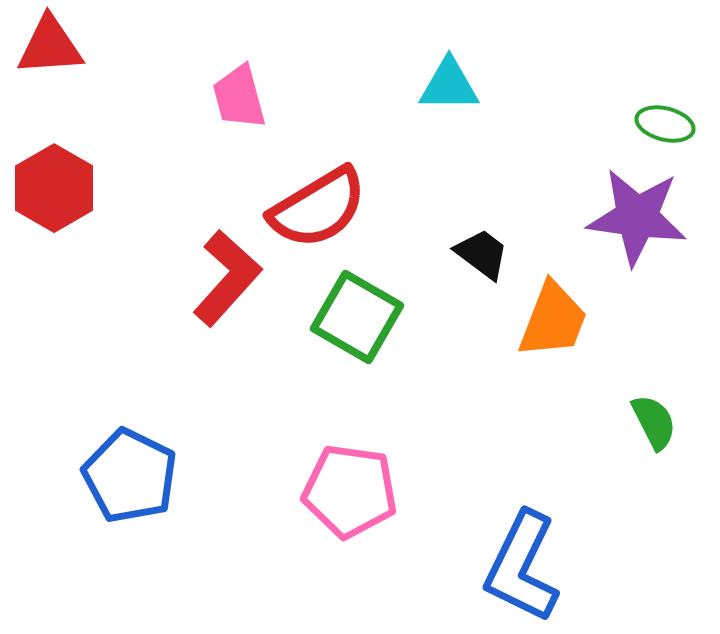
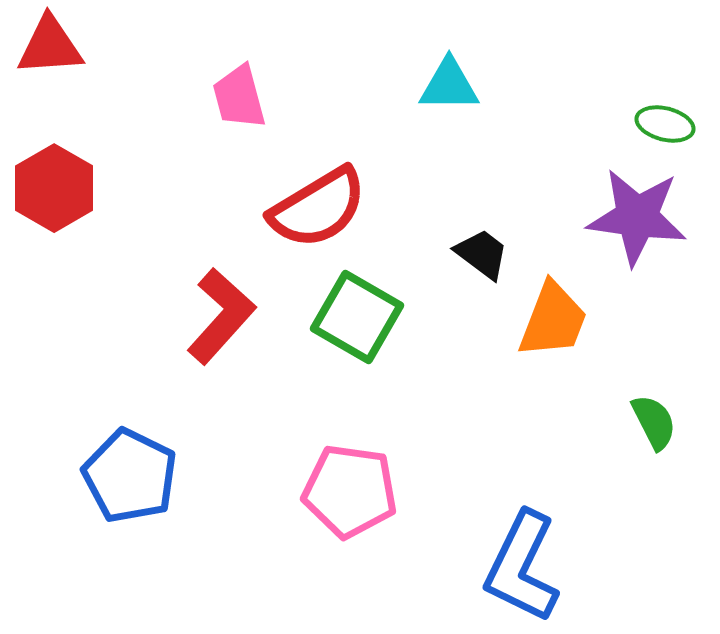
red L-shape: moved 6 px left, 38 px down
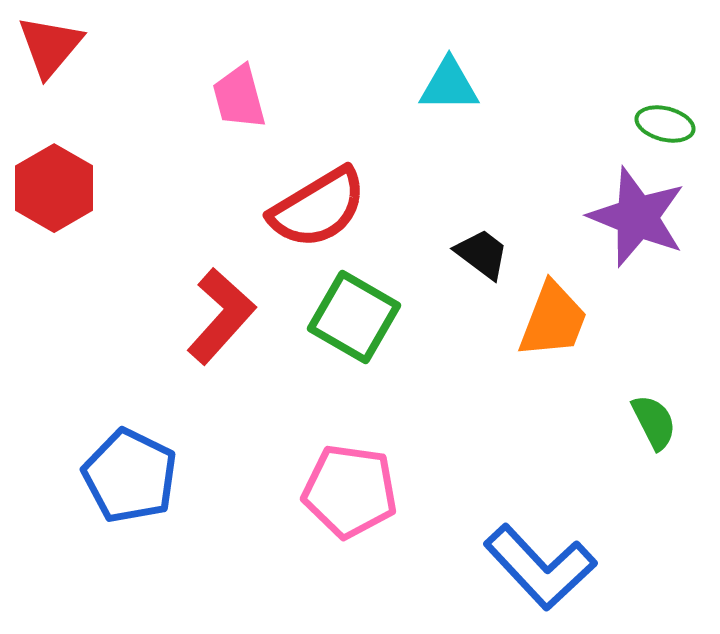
red triangle: rotated 46 degrees counterclockwise
purple star: rotated 14 degrees clockwise
green square: moved 3 px left
blue L-shape: moved 18 px right; rotated 69 degrees counterclockwise
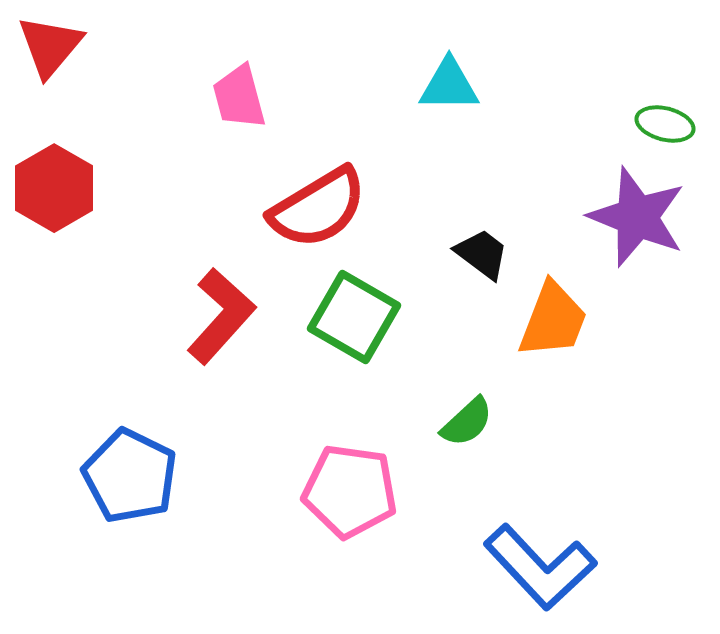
green semicircle: moved 187 px left; rotated 74 degrees clockwise
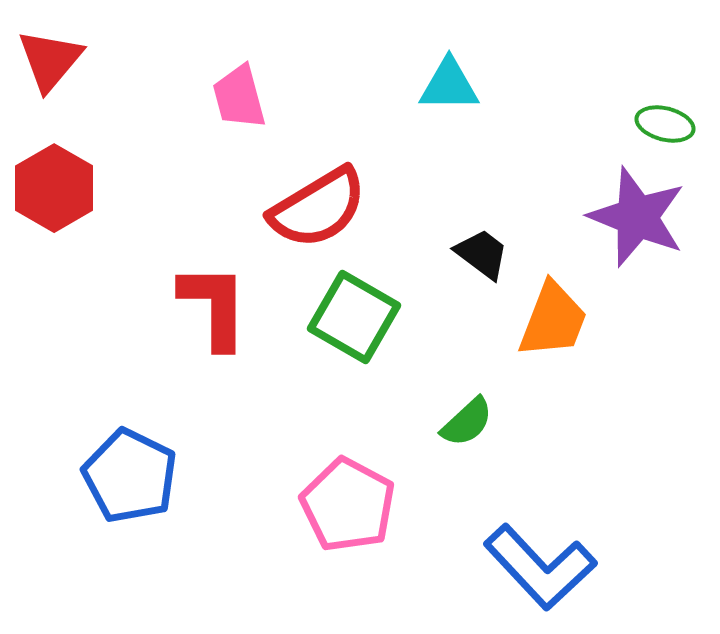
red triangle: moved 14 px down
red L-shape: moved 7 px left, 10 px up; rotated 42 degrees counterclockwise
pink pentagon: moved 2 px left, 14 px down; rotated 20 degrees clockwise
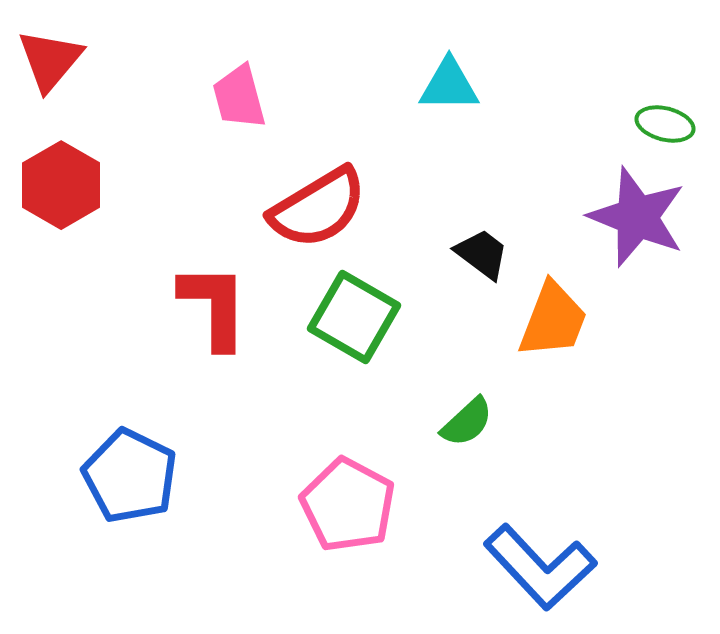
red hexagon: moved 7 px right, 3 px up
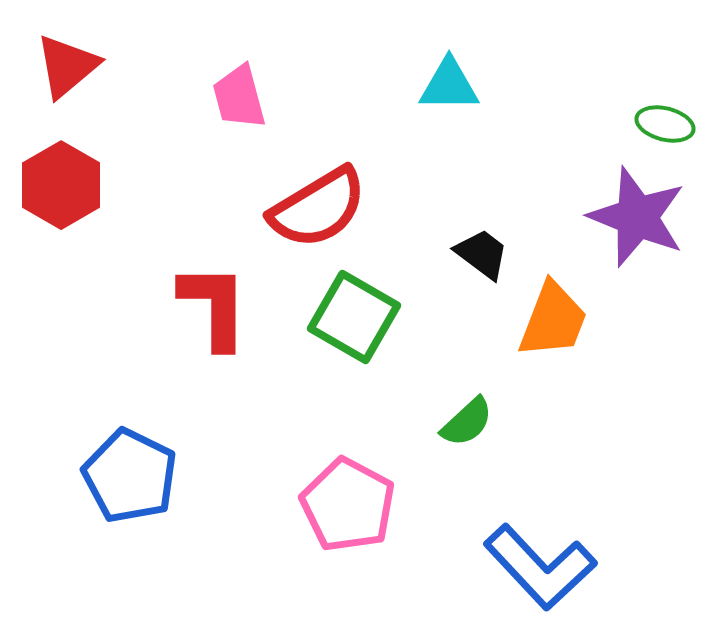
red triangle: moved 17 px right, 6 px down; rotated 10 degrees clockwise
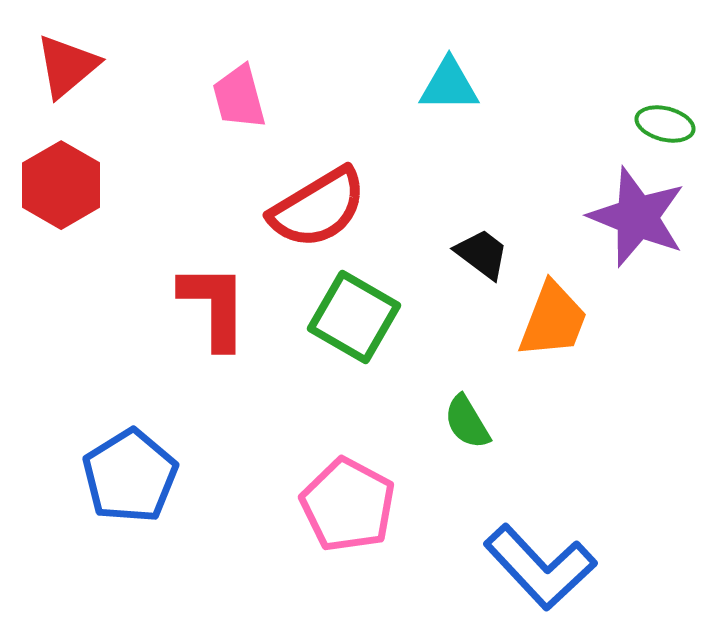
green semicircle: rotated 102 degrees clockwise
blue pentagon: rotated 14 degrees clockwise
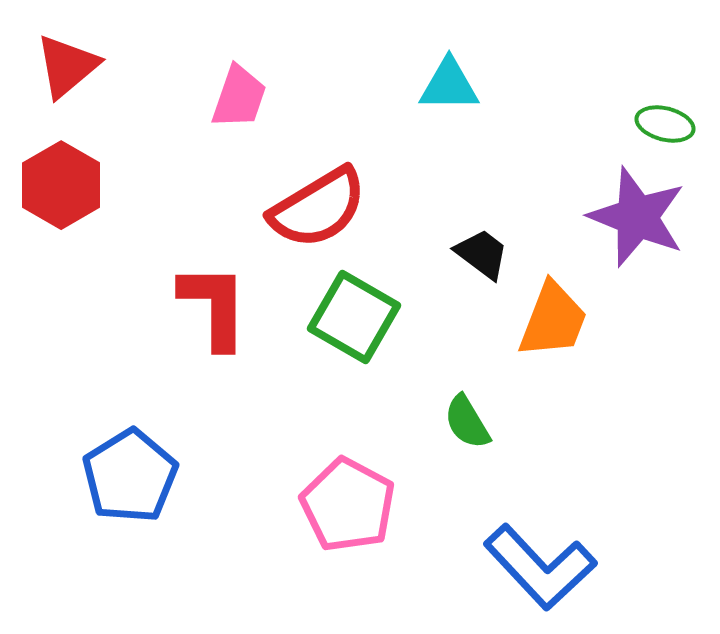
pink trapezoid: rotated 146 degrees counterclockwise
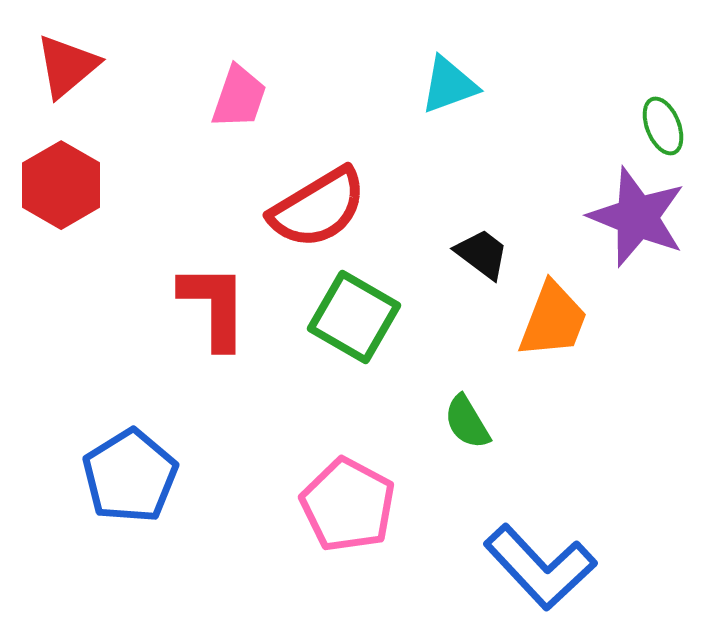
cyan triangle: rotated 20 degrees counterclockwise
green ellipse: moved 2 px left, 2 px down; rotated 54 degrees clockwise
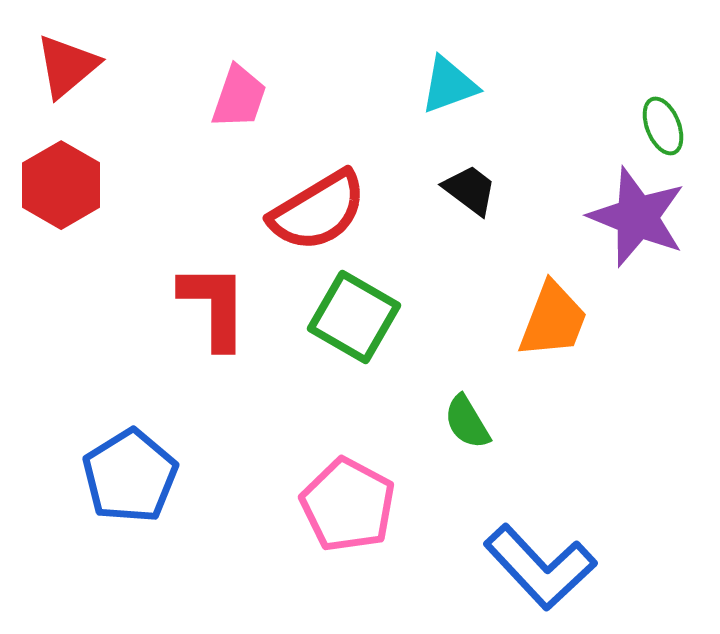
red semicircle: moved 3 px down
black trapezoid: moved 12 px left, 64 px up
